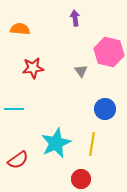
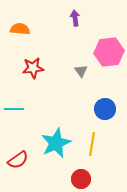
pink hexagon: rotated 20 degrees counterclockwise
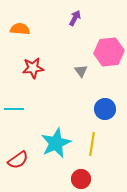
purple arrow: rotated 35 degrees clockwise
